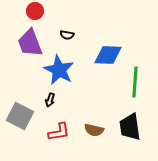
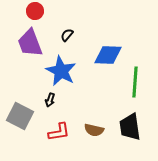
black semicircle: rotated 120 degrees clockwise
blue star: moved 2 px right, 1 px down
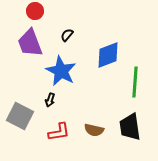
blue diamond: rotated 24 degrees counterclockwise
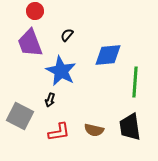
blue diamond: rotated 16 degrees clockwise
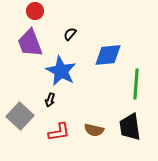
black semicircle: moved 3 px right, 1 px up
green line: moved 1 px right, 2 px down
gray square: rotated 16 degrees clockwise
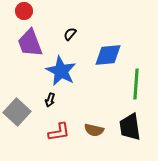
red circle: moved 11 px left
gray square: moved 3 px left, 4 px up
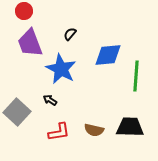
blue star: moved 2 px up
green line: moved 8 px up
black arrow: rotated 104 degrees clockwise
black trapezoid: rotated 100 degrees clockwise
